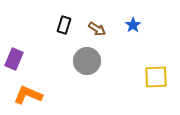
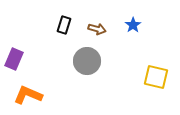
brown arrow: rotated 18 degrees counterclockwise
yellow square: rotated 15 degrees clockwise
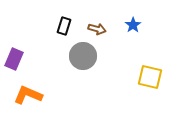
black rectangle: moved 1 px down
gray circle: moved 4 px left, 5 px up
yellow square: moved 6 px left
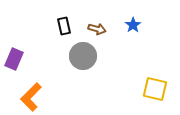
black rectangle: rotated 30 degrees counterclockwise
yellow square: moved 5 px right, 12 px down
orange L-shape: moved 3 px right, 2 px down; rotated 68 degrees counterclockwise
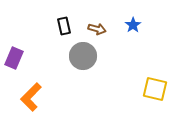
purple rectangle: moved 1 px up
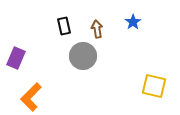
blue star: moved 3 px up
brown arrow: rotated 114 degrees counterclockwise
purple rectangle: moved 2 px right
yellow square: moved 1 px left, 3 px up
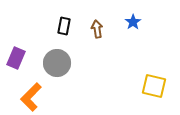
black rectangle: rotated 24 degrees clockwise
gray circle: moved 26 px left, 7 px down
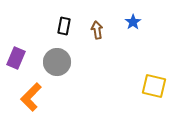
brown arrow: moved 1 px down
gray circle: moved 1 px up
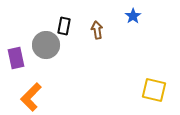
blue star: moved 6 px up
purple rectangle: rotated 35 degrees counterclockwise
gray circle: moved 11 px left, 17 px up
yellow square: moved 4 px down
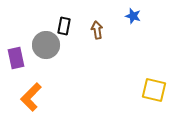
blue star: rotated 21 degrees counterclockwise
